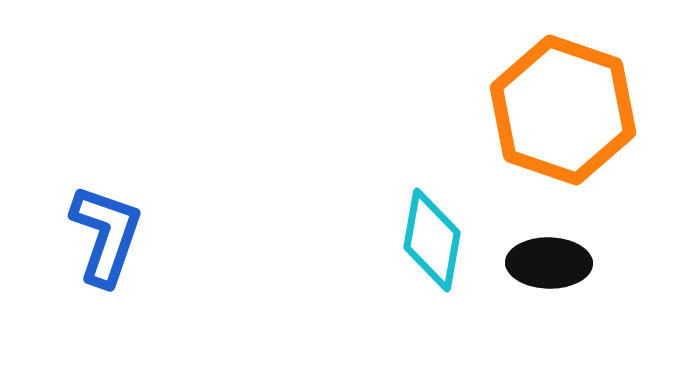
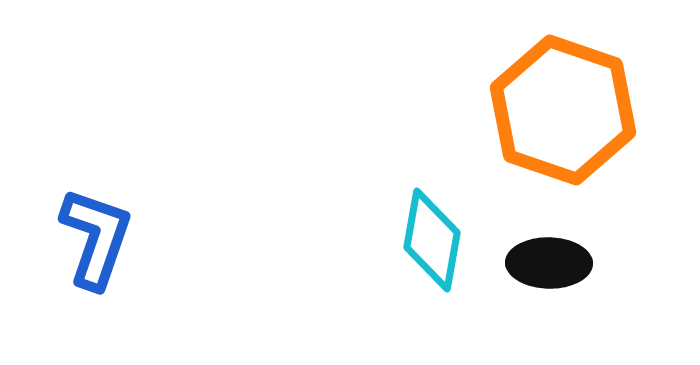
blue L-shape: moved 10 px left, 3 px down
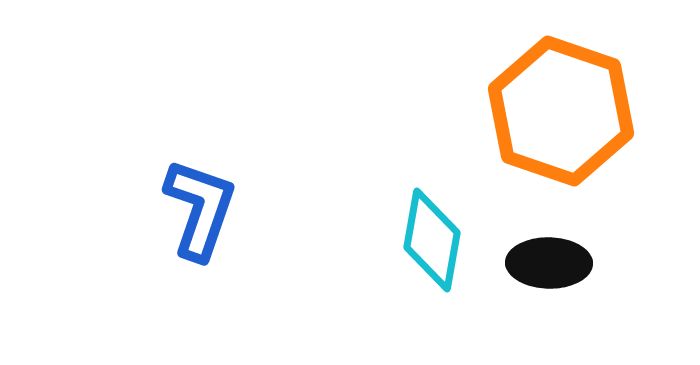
orange hexagon: moved 2 px left, 1 px down
blue L-shape: moved 104 px right, 29 px up
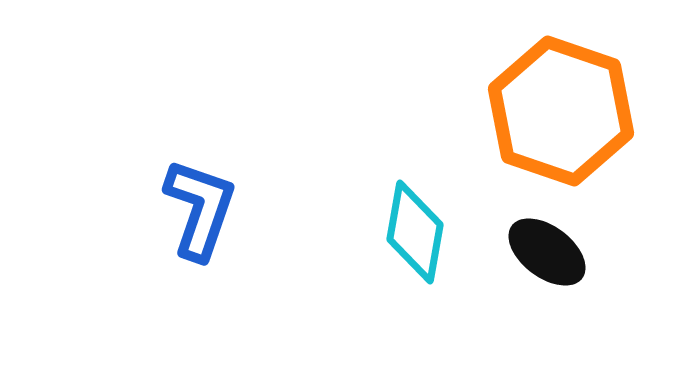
cyan diamond: moved 17 px left, 8 px up
black ellipse: moved 2 px left, 11 px up; rotated 36 degrees clockwise
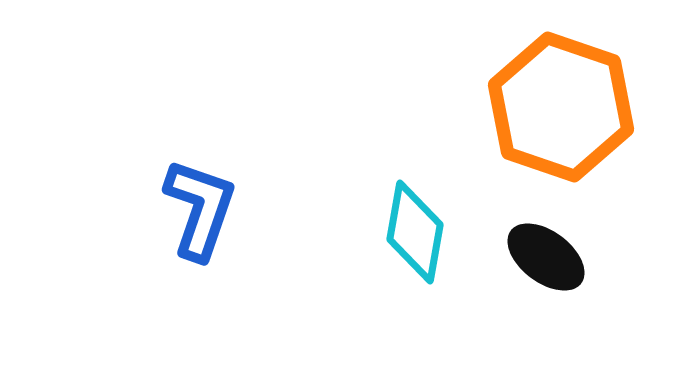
orange hexagon: moved 4 px up
black ellipse: moved 1 px left, 5 px down
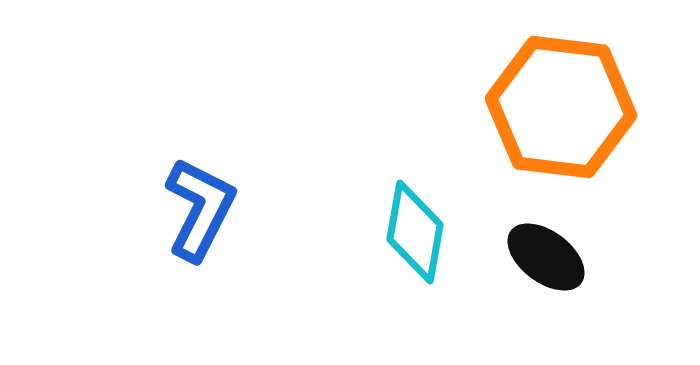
orange hexagon: rotated 12 degrees counterclockwise
blue L-shape: rotated 8 degrees clockwise
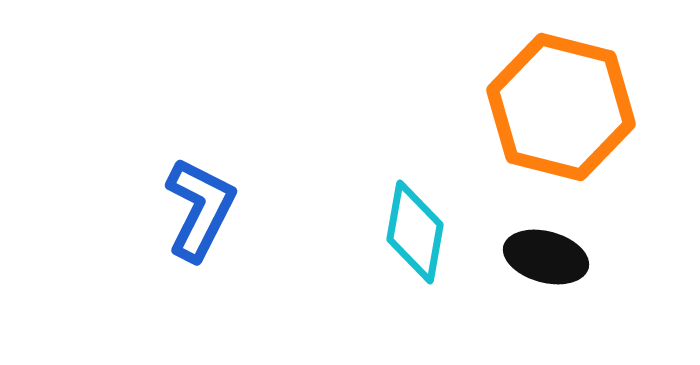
orange hexagon: rotated 7 degrees clockwise
black ellipse: rotated 22 degrees counterclockwise
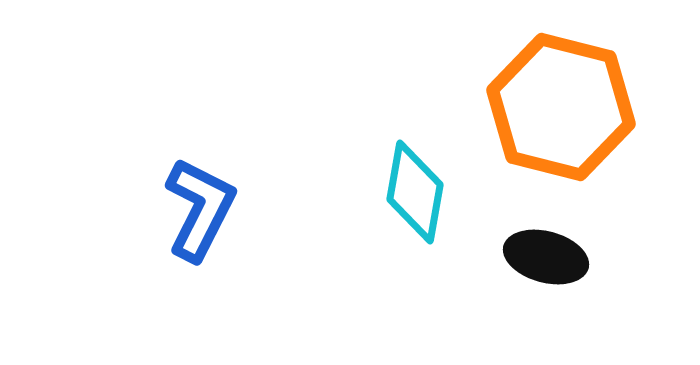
cyan diamond: moved 40 px up
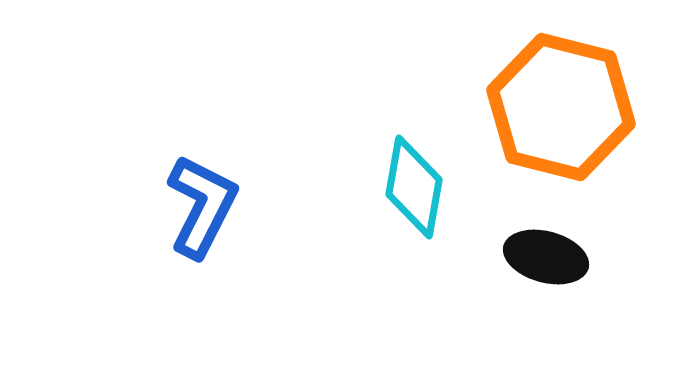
cyan diamond: moved 1 px left, 5 px up
blue L-shape: moved 2 px right, 3 px up
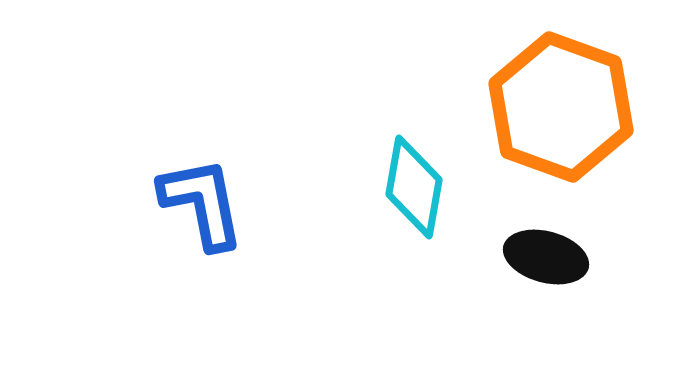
orange hexagon: rotated 6 degrees clockwise
blue L-shape: moved 3 px up; rotated 38 degrees counterclockwise
